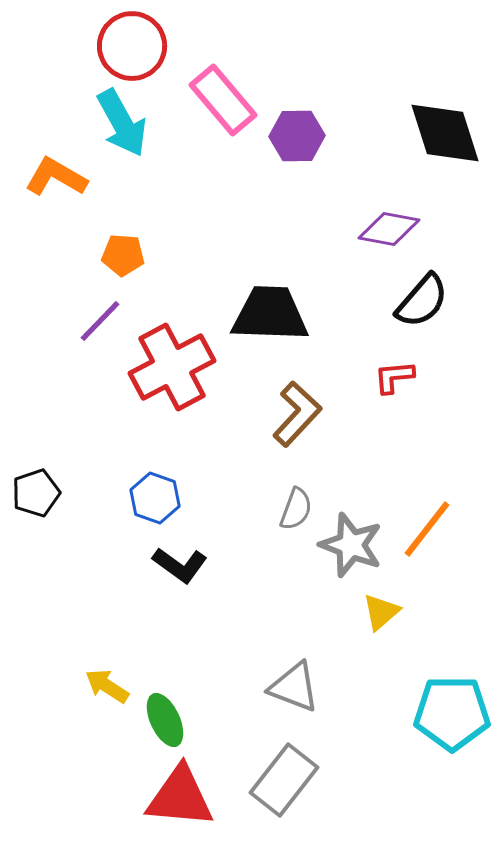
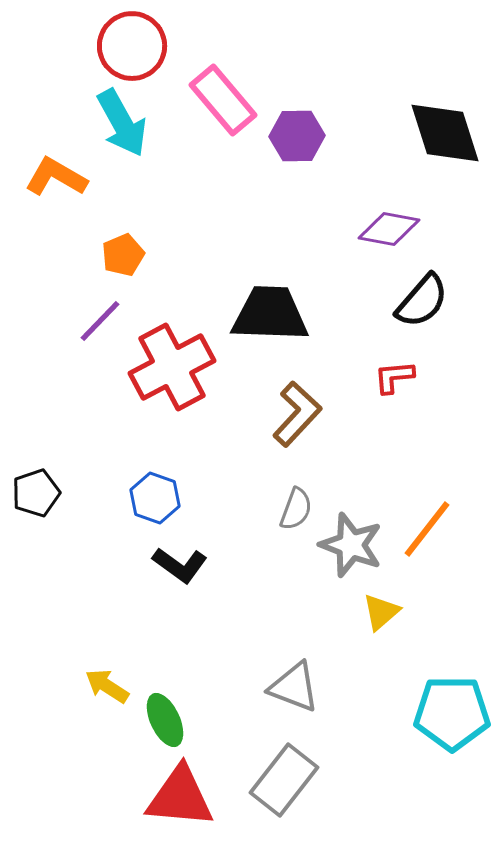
orange pentagon: rotated 27 degrees counterclockwise
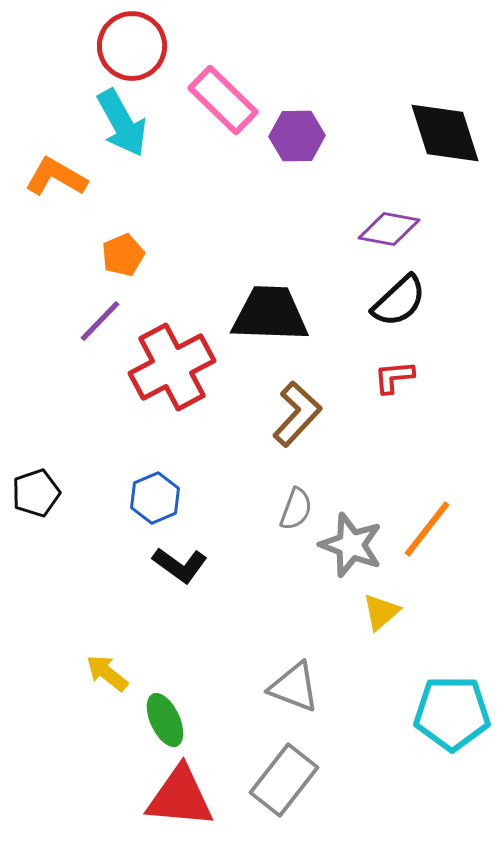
pink rectangle: rotated 6 degrees counterclockwise
black semicircle: moved 23 px left; rotated 6 degrees clockwise
blue hexagon: rotated 18 degrees clockwise
yellow arrow: moved 13 px up; rotated 6 degrees clockwise
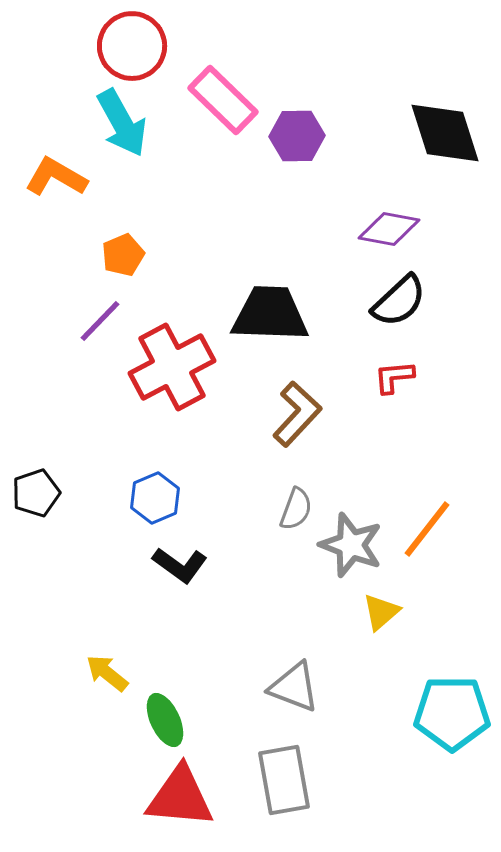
gray rectangle: rotated 48 degrees counterclockwise
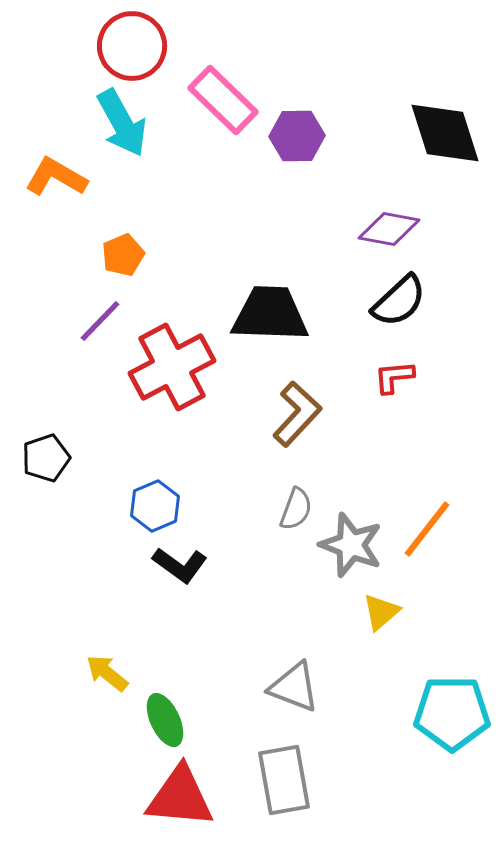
black pentagon: moved 10 px right, 35 px up
blue hexagon: moved 8 px down
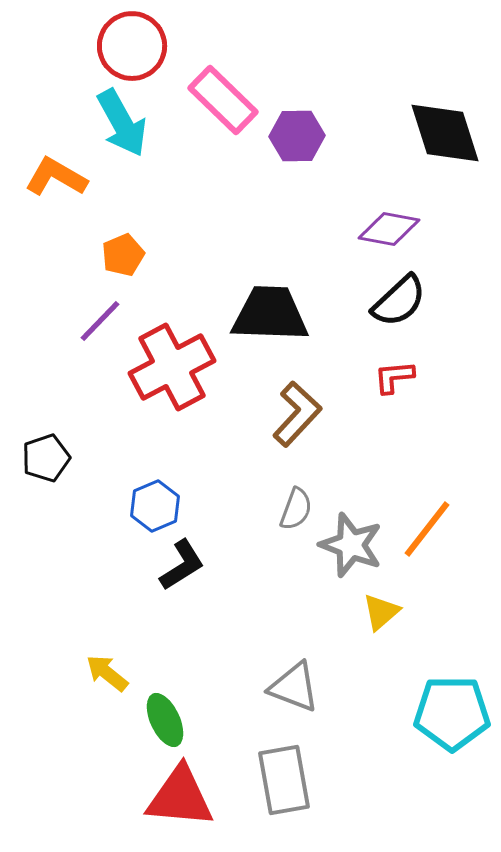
black L-shape: moved 2 px right; rotated 68 degrees counterclockwise
